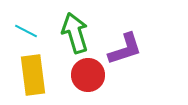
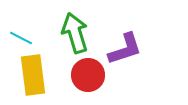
cyan line: moved 5 px left, 7 px down
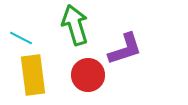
green arrow: moved 8 px up
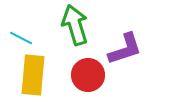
yellow rectangle: rotated 12 degrees clockwise
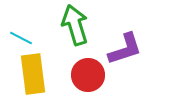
yellow rectangle: moved 1 px up; rotated 12 degrees counterclockwise
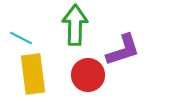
green arrow: rotated 18 degrees clockwise
purple L-shape: moved 2 px left, 1 px down
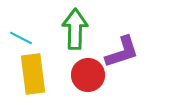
green arrow: moved 4 px down
purple L-shape: moved 1 px left, 2 px down
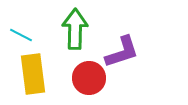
cyan line: moved 3 px up
red circle: moved 1 px right, 3 px down
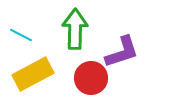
yellow rectangle: rotated 69 degrees clockwise
red circle: moved 2 px right
